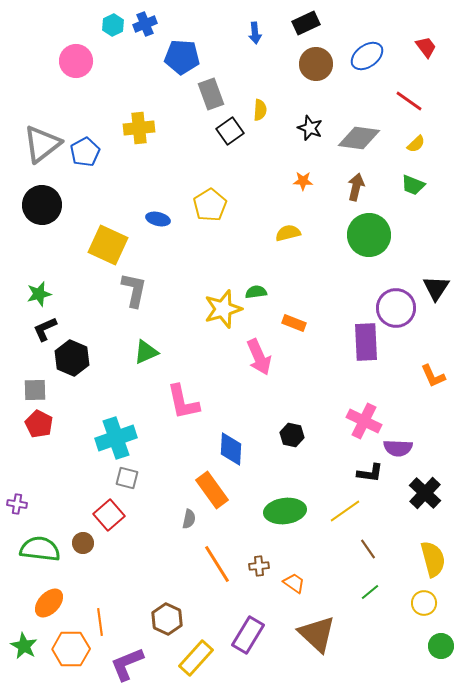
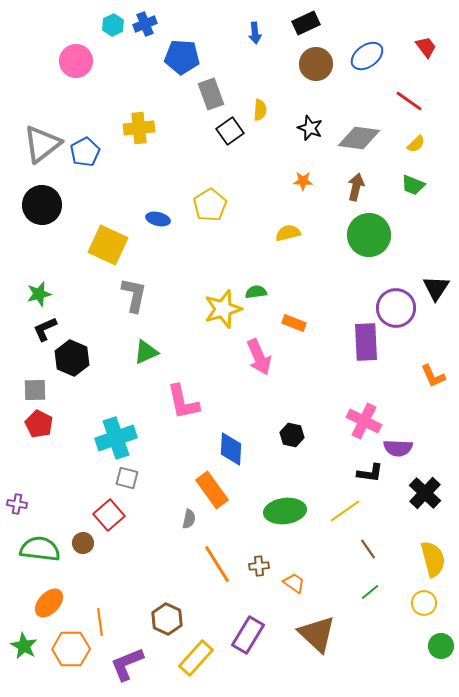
gray L-shape at (134, 290): moved 5 px down
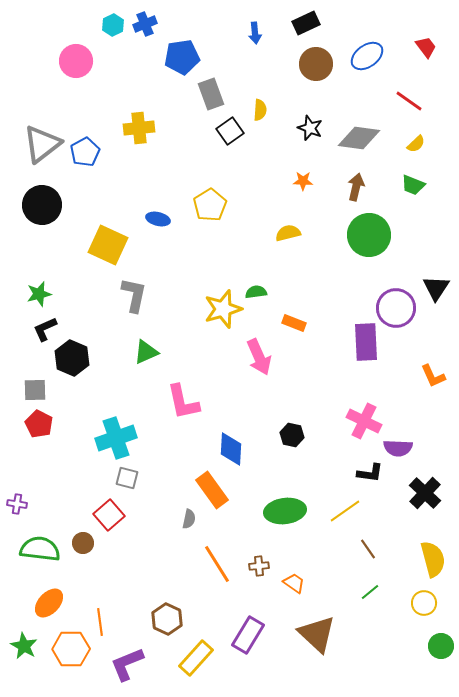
blue pentagon at (182, 57): rotated 12 degrees counterclockwise
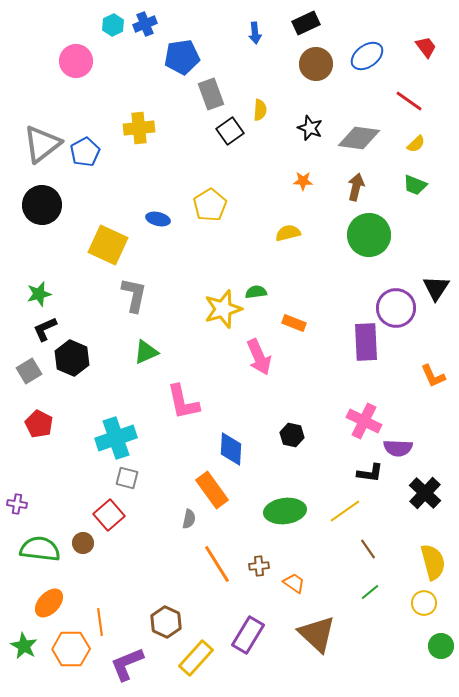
green trapezoid at (413, 185): moved 2 px right
gray square at (35, 390): moved 6 px left, 19 px up; rotated 30 degrees counterclockwise
yellow semicircle at (433, 559): moved 3 px down
brown hexagon at (167, 619): moved 1 px left, 3 px down
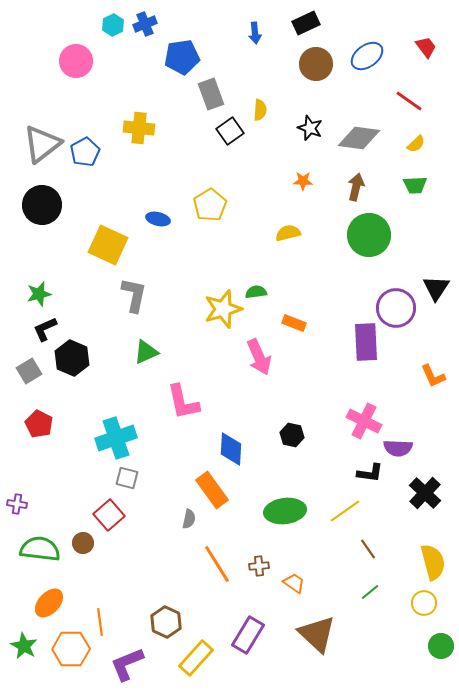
yellow cross at (139, 128): rotated 12 degrees clockwise
green trapezoid at (415, 185): rotated 25 degrees counterclockwise
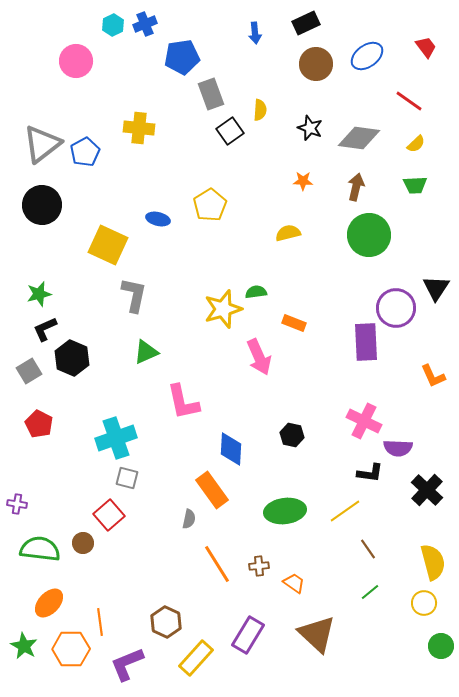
black cross at (425, 493): moved 2 px right, 3 px up
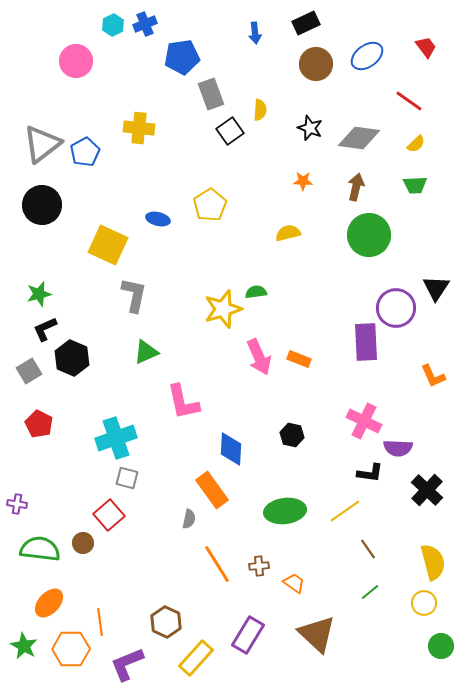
orange rectangle at (294, 323): moved 5 px right, 36 px down
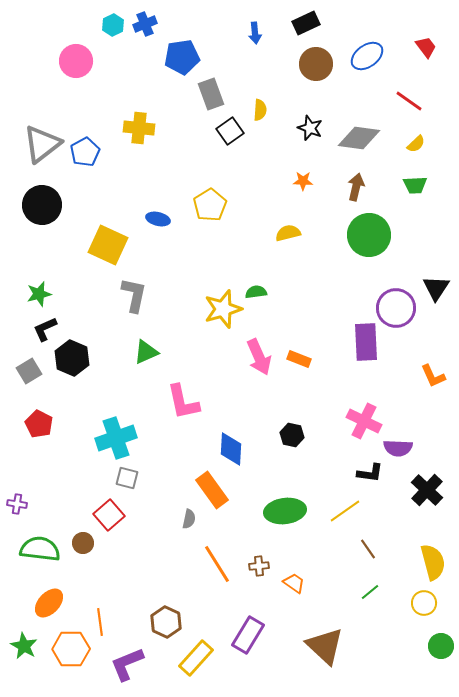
brown triangle at (317, 634): moved 8 px right, 12 px down
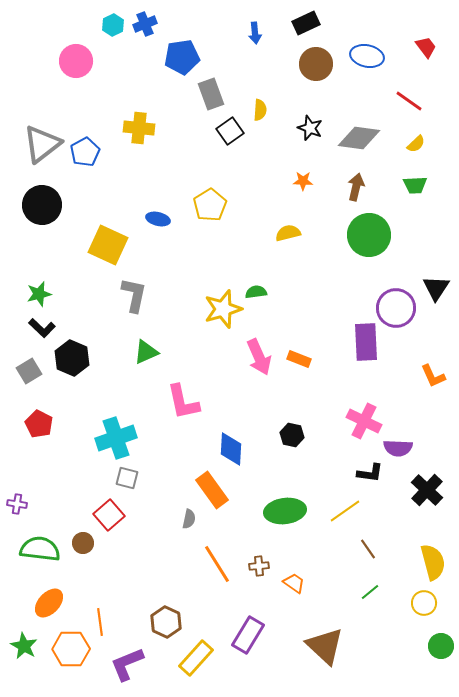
blue ellipse at (367, 56): rotated 48 degrees clockwise
black L-shape at (45, 329): moved 3 px left, 1 px up; rotated 112 degrees counterclockwise
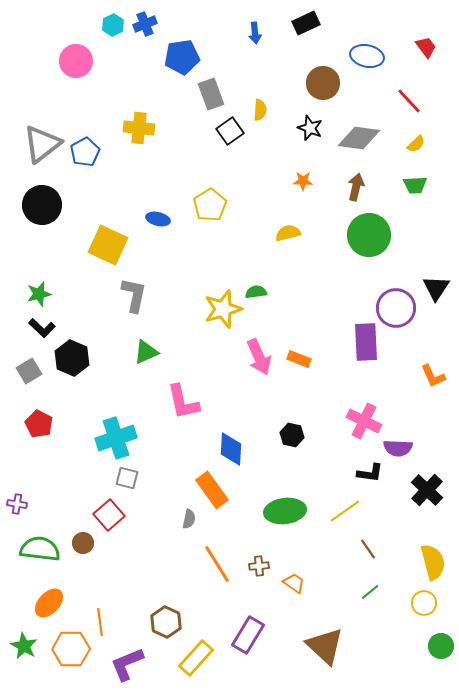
brown circle at (316, 64): moved 7 px right, 19 px down
red line at (409, 101): rotated 12 degrees clockwise
